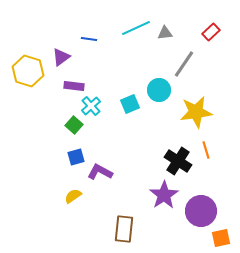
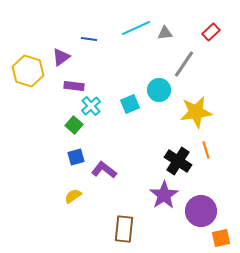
purple L-shape: moved 4 px right, 2 px up; rotated 10 degrees clockwise
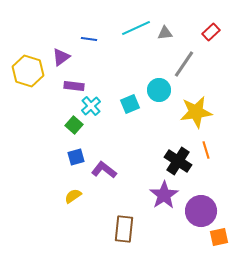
orange square: moved 2 px left, 1 px up
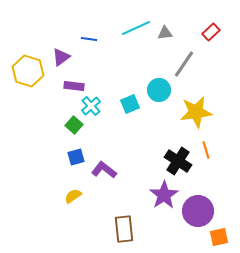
purple circle: moved 3 px left
brown rectangle: rotated 12 degrees counterclockwise
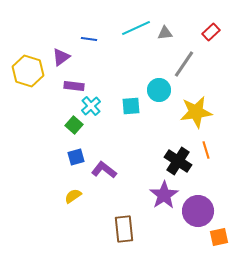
cyan square: moved 1 px right, 2 px down; rotated 18 degrees clockwise
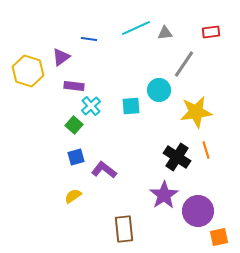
red rectangle: rotated 36 degrees clockwise
black cross: moved 1 px left, 4 px up
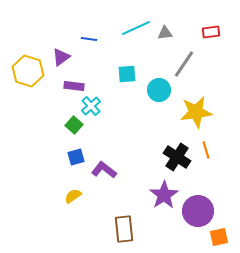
cyan square: moved 4 px left, 32 px up
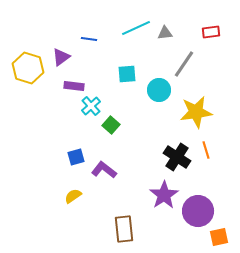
yellow hexagon: moved 3 px up
green square: moved 37 px right
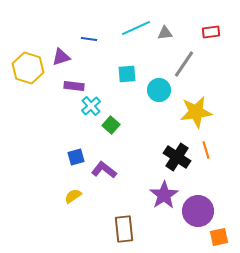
purple triangle: rotated 18 degrees clockwise
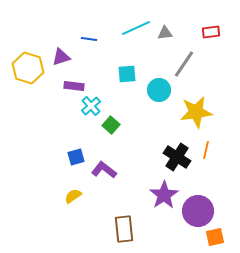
orange line: rotated 30 degrees clockwise
orange square: moved 4 px left
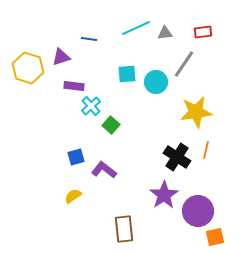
red rectangle: moved 8 px left
cyan circle: moved 3 px left, 8 px up
